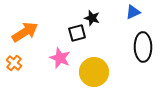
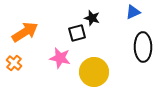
pink star: rotated 10 degrees counterclockwise
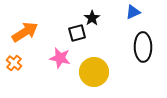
black star: rotated 21 degrees clockwise
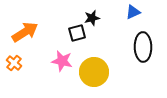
black star: rotated 21 degrees clockwise
pink star: moved 2 px right, 3 px down
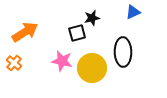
black ellipse: moved 20 px left, 5 px down
yellow circle: moved 2 px left, 4 px up
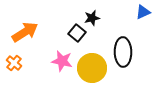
blue triangle: moved 10 px right
black square: rotated 36 degrees counterclockwise
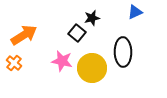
blue triangle: moved 8 px left
orange arrow: moved 1 px left, 3 px down
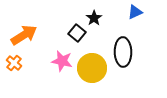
black star: moved 2 px right; rotated 21 degrees counterclockwise
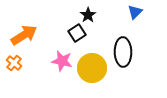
blue triangle: rotated 21 degrees counterclockwise
black star: moved 6 px left, 3 px up
black square: rotated 18 degrees clockwise
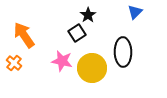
orange arrow: rotated 92 degrees counterclockwise
